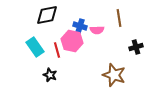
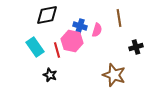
pink semicircle: rotated 72 degrees counterclockwise
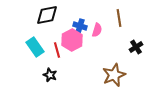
pink hexagon: moved 1 px up; rotated 20 degrees clockwise
black cross: rotated 16 degrees counterclockwise
brown star: rotated 30 degrees clockwise
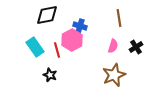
pink semicircle: moved 16 px right, 16 px down
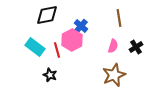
blue cross: moved 1 px right; rotated 24 degrees clockwise
cyan rectangle: rotated 18 degrees counterclockwise
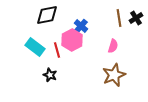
black cross: moved 29 px up
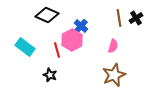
black diamond: rotated 35 degrees clockwise
cyan rectangle: moved 10 px left
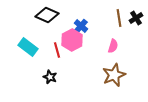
cyan rectangle: moved 3 px right
black star: moved 2 px down
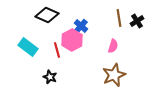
black cross: moved 1 px right, 3 px down
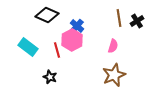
blue cross: moved 4 px left
